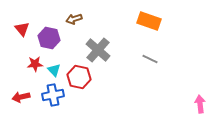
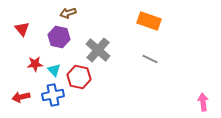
brown arrow: moved 6 px left, 6 px up
purple hexagon: moved 10 px right, 1 px up
pink arrow: moved 3 px right, 2 px up
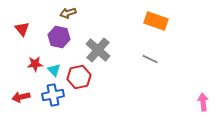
orange rectangle: moved 7 px right
red hexagon: rotated 25 degrees counterclockwise
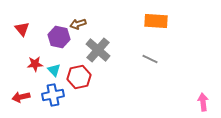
brown arrow: moved 10 px right, 11 px down
orange rectangle: rotated 15 degrees counterclockwise
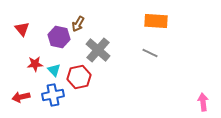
brown arrow: rotated 42 degrees counterclockwise
gray line: moved 6 px up
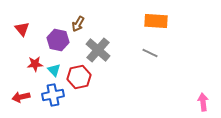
purple hexagon: moved 1 px left, 3 px down
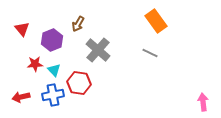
orange rectangle: rotated 50 degrees clockwise
purple hexagon: moved 6 px left; rotated 25 degrees clockwise
red hexagon: moved 6 px down; rotated 20 degrees clockwise
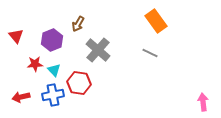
red triangle: moved 6 px left, 7 px down
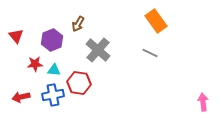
cyan triangle: rotated 40 degrees counterclockwise
